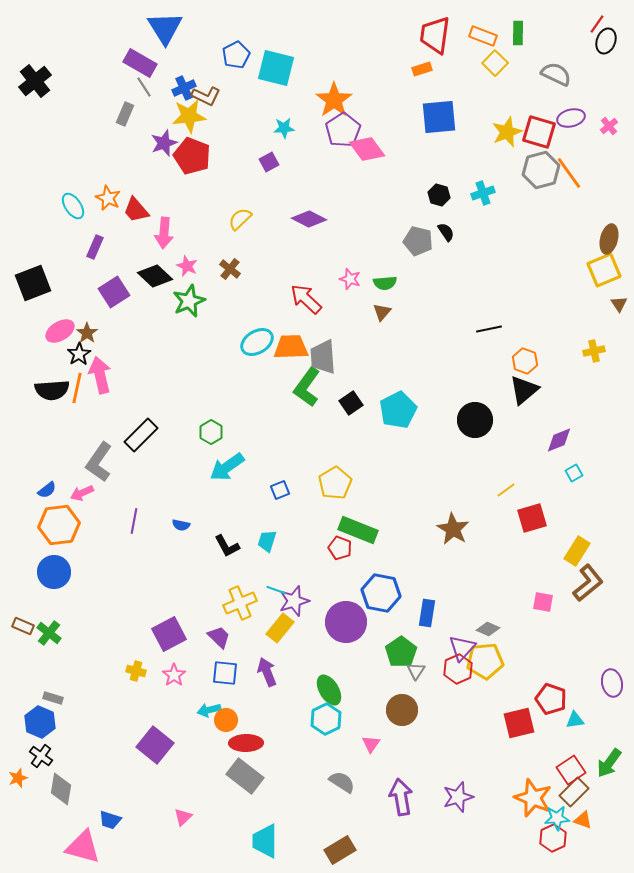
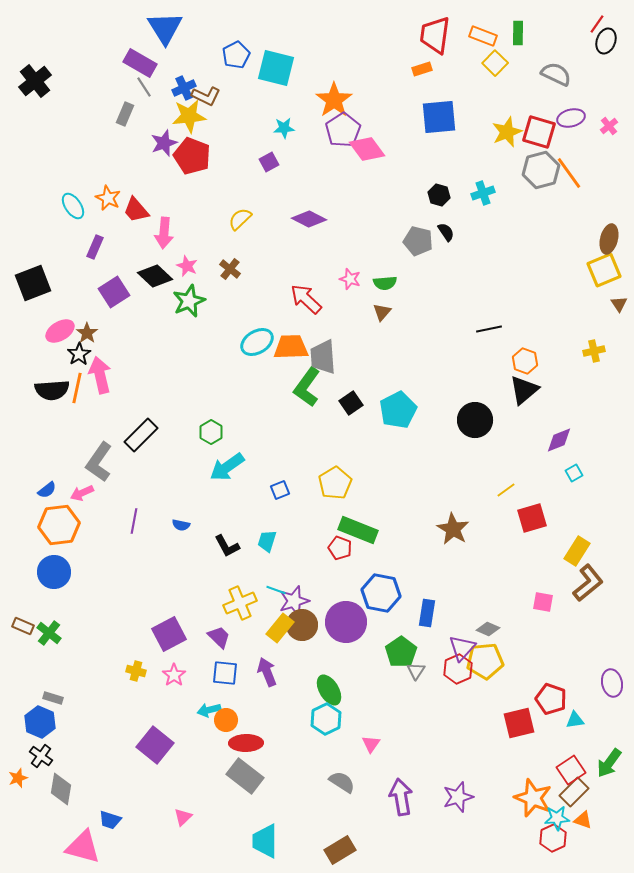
brown circle at (402, 710): moved 100 px left, 85 px up
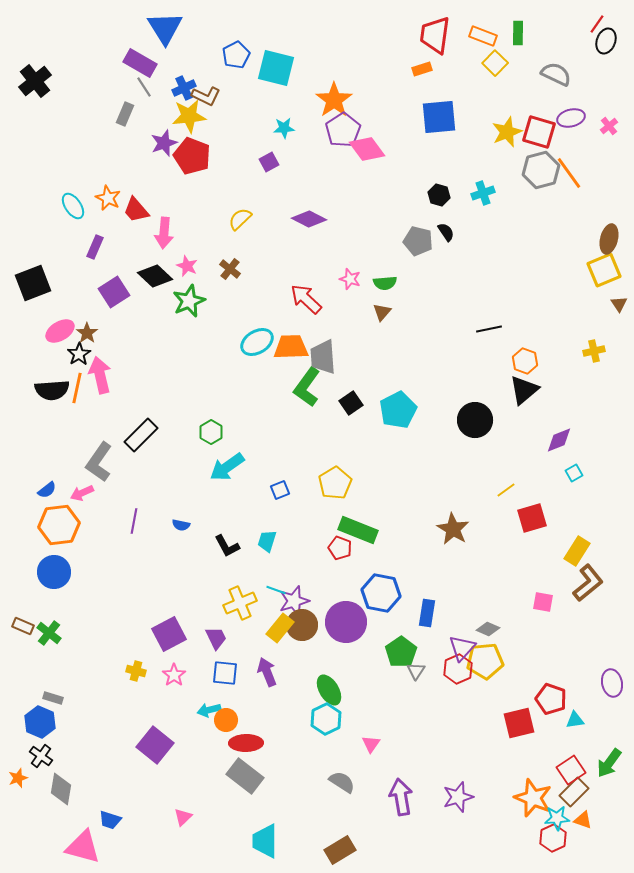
purple trapezoid at (219, 637): moved 3 px left, 1 px down; rotated 20 degrees clockwise
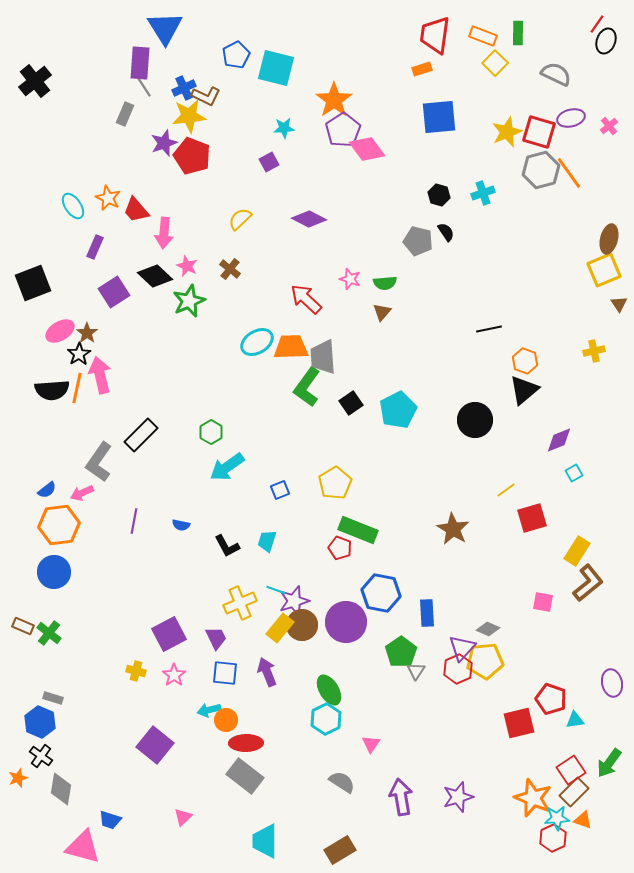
purple rectangle at (140, 63): rotated 64 degrees clockwise
blue rectangle at (427, 613): rotated 12 degrees counterclockwise
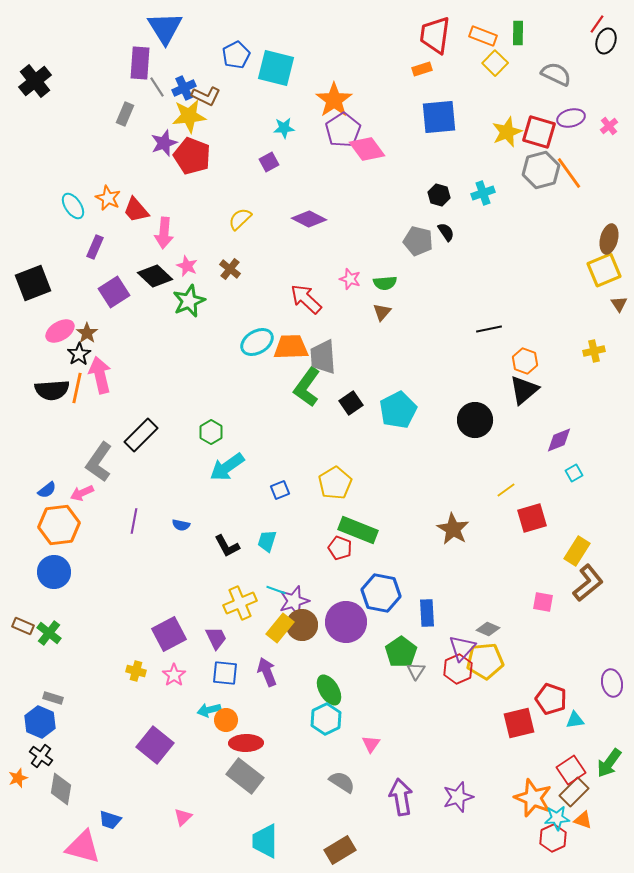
gray line at (144, 87): moved 13 px right
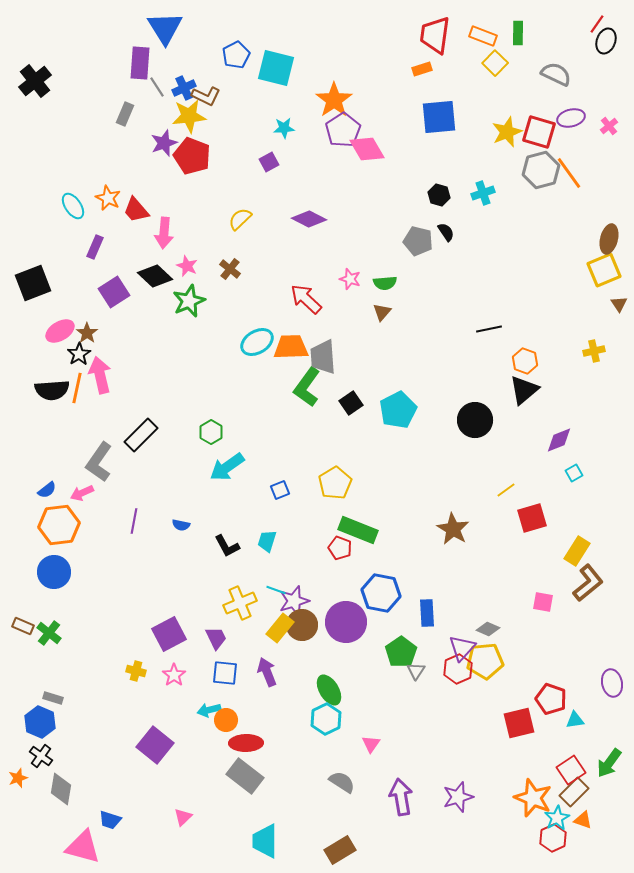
pink diamond at (367, 149): rotated 6 degrees clockwise
cyan star at (557, 818): rotated 25 degrees counterclockwise
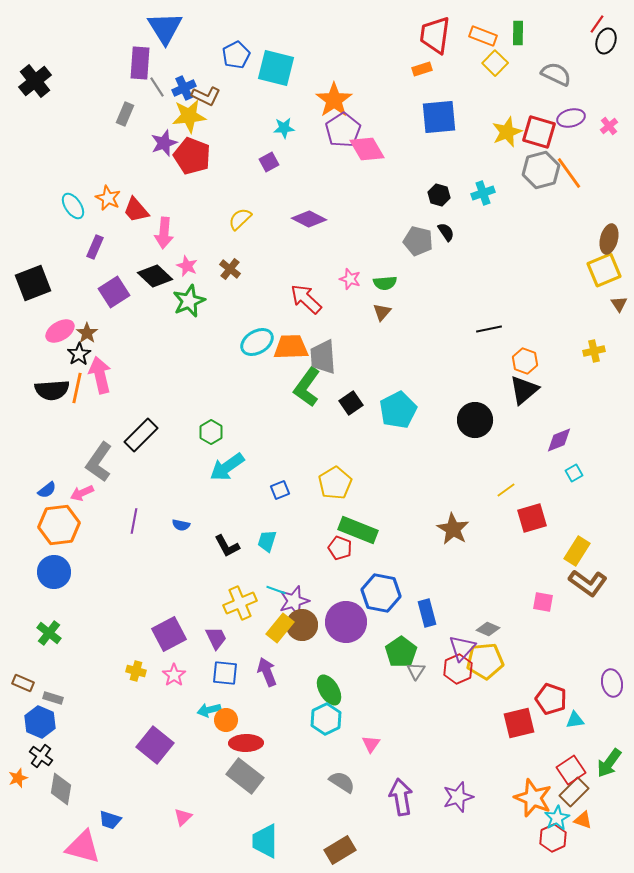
brown L-shape at (588, 583): rotated 75 degrees clockwise
blue rectangle at (427, 613): rotated 12 degrees counterclockwise
brown rectangle at (23, 626): moved 57 px down
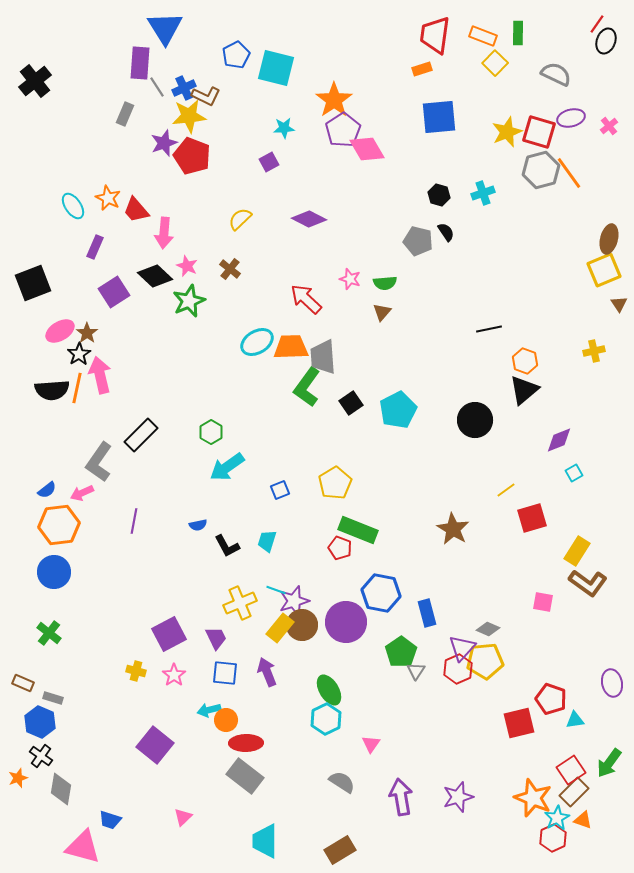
blue semicircle at (181, 525): moved 17 px right; rotated 24 degrees counterclockwise
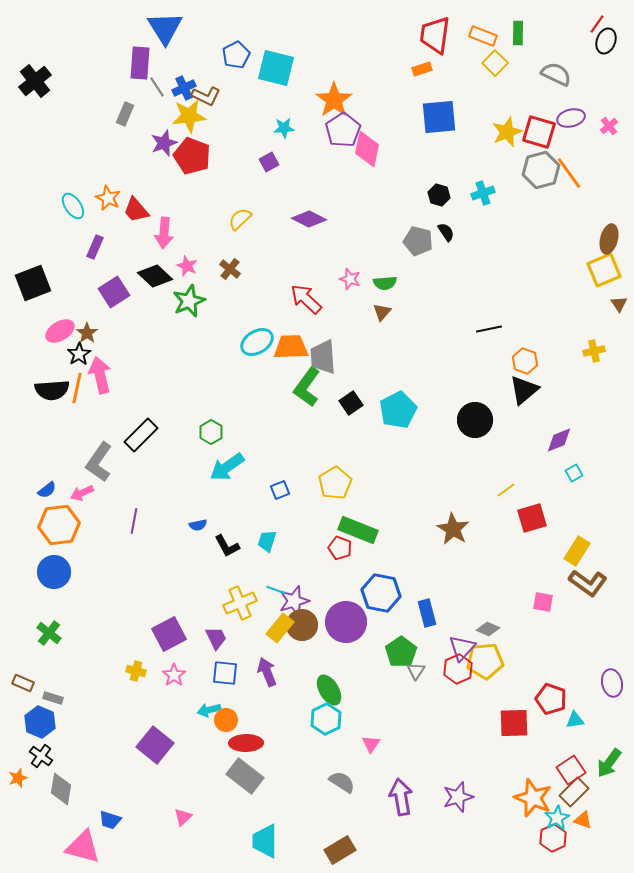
pink diamond at (367, 149): rotated 42 degrees clockwise
red square at (519, 723): moved 5 px left; rotated 12 degrees clockwise
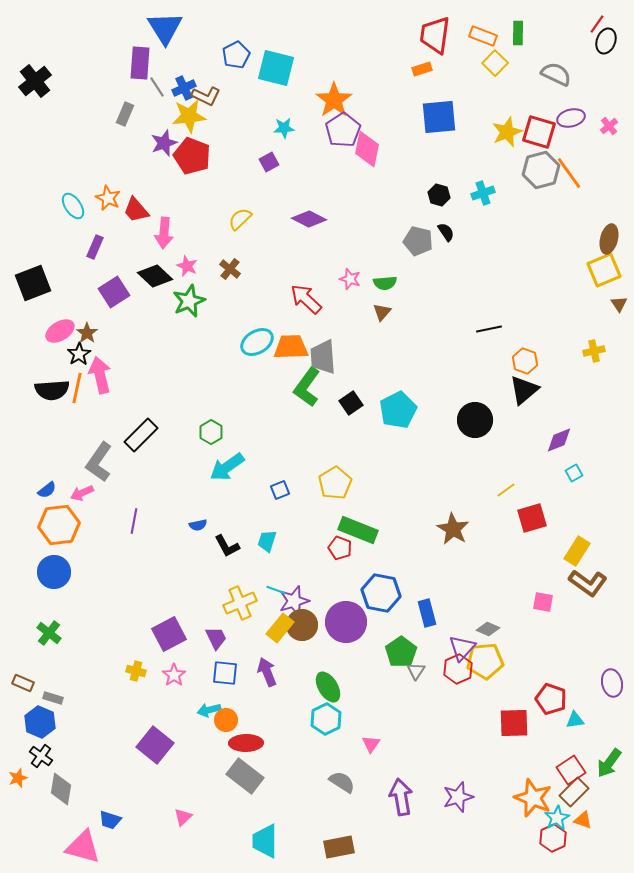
green ellipse at (329, 690): moved 1 px left, 3 px up
brown rectangle at (340, 850): moved 1 px left, 3 px up; rotated 20 degrees clockwise
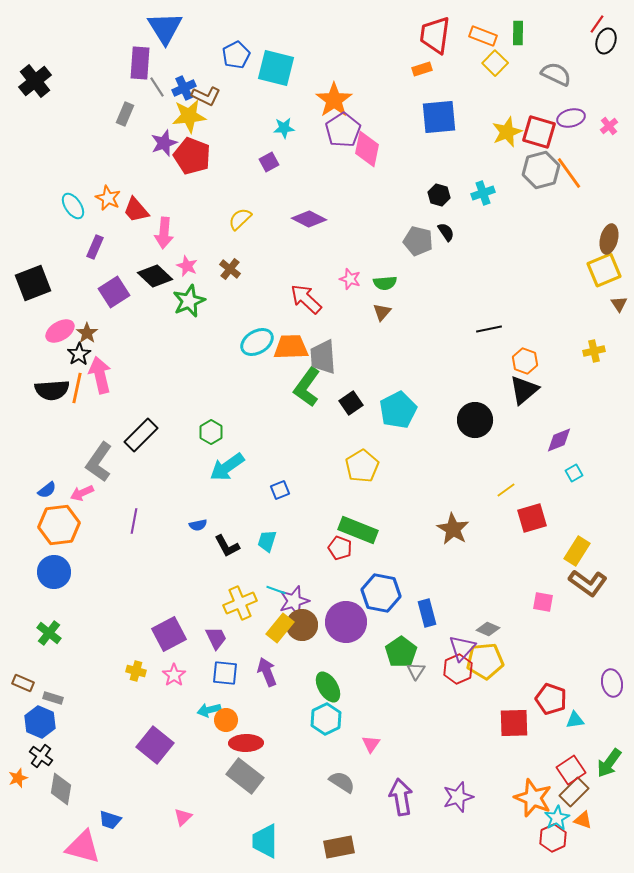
yellow pentagon at (335, 483): moved 27 px right, 17 px up
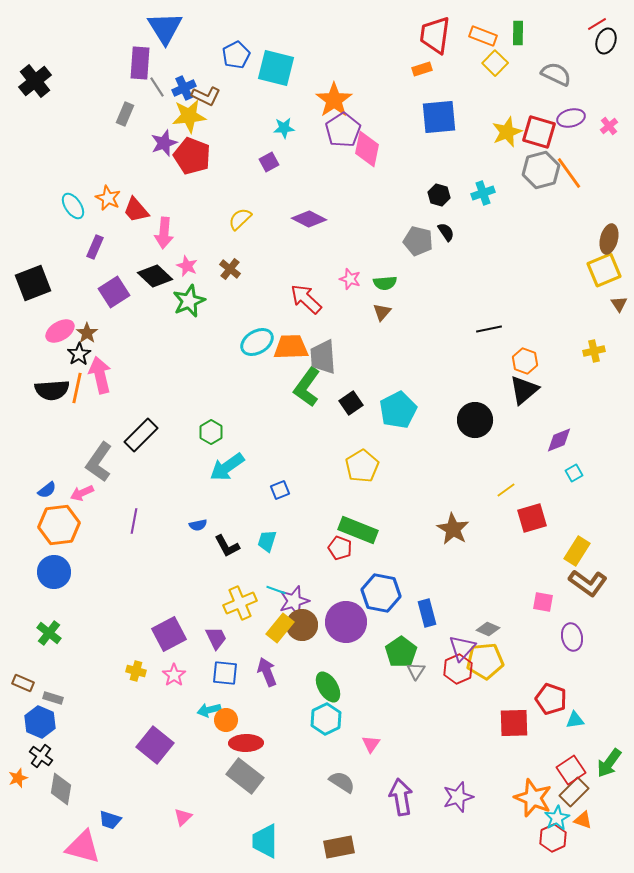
red line at (597, 24): rotated 24 degrees clockwise
purple ellipse at (612, 683): moved 40 px left, 46 px up
